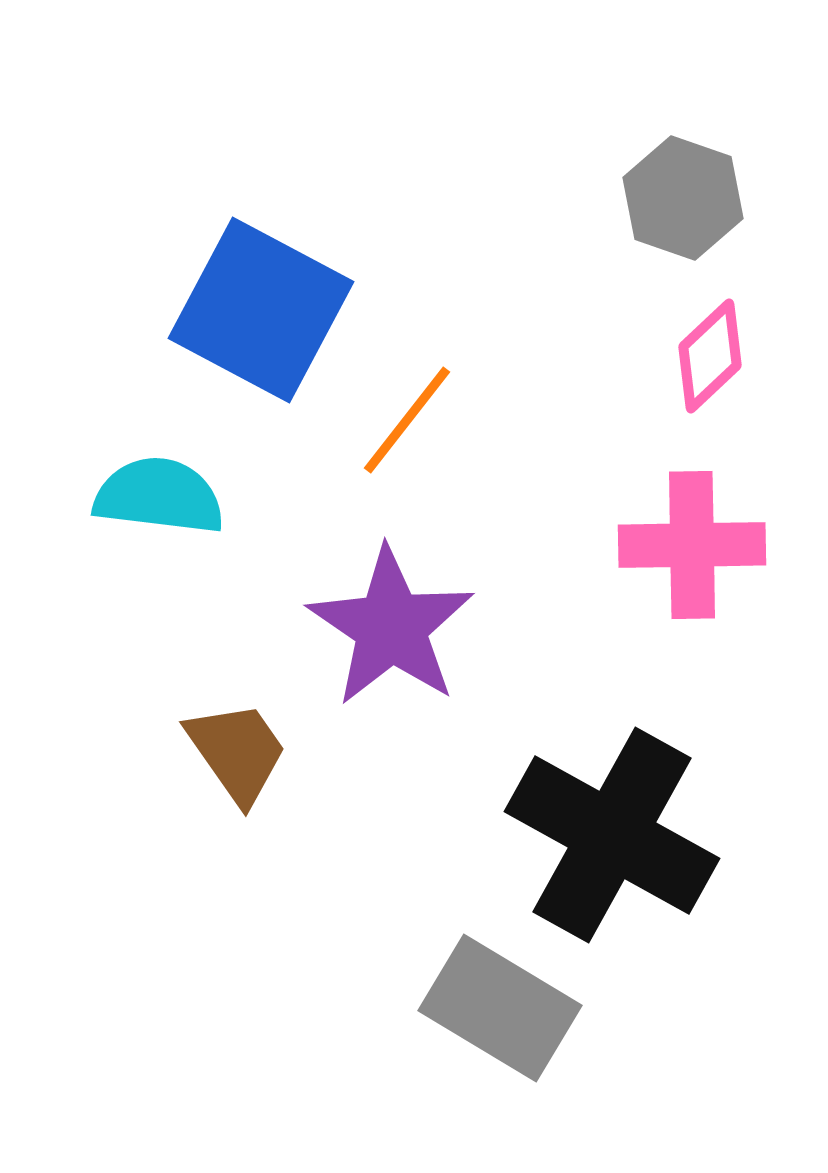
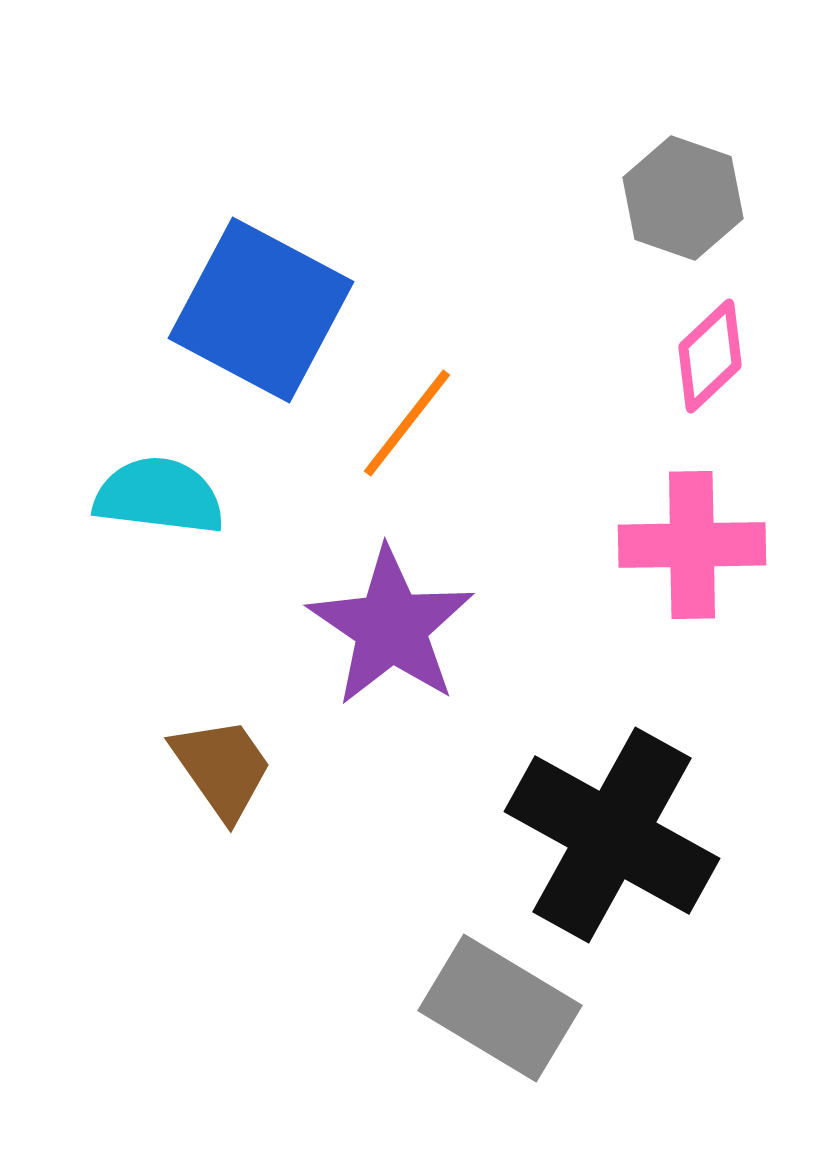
orange line: moved 3 px down
brown trapezoid: moved 15 px left, 16 px down
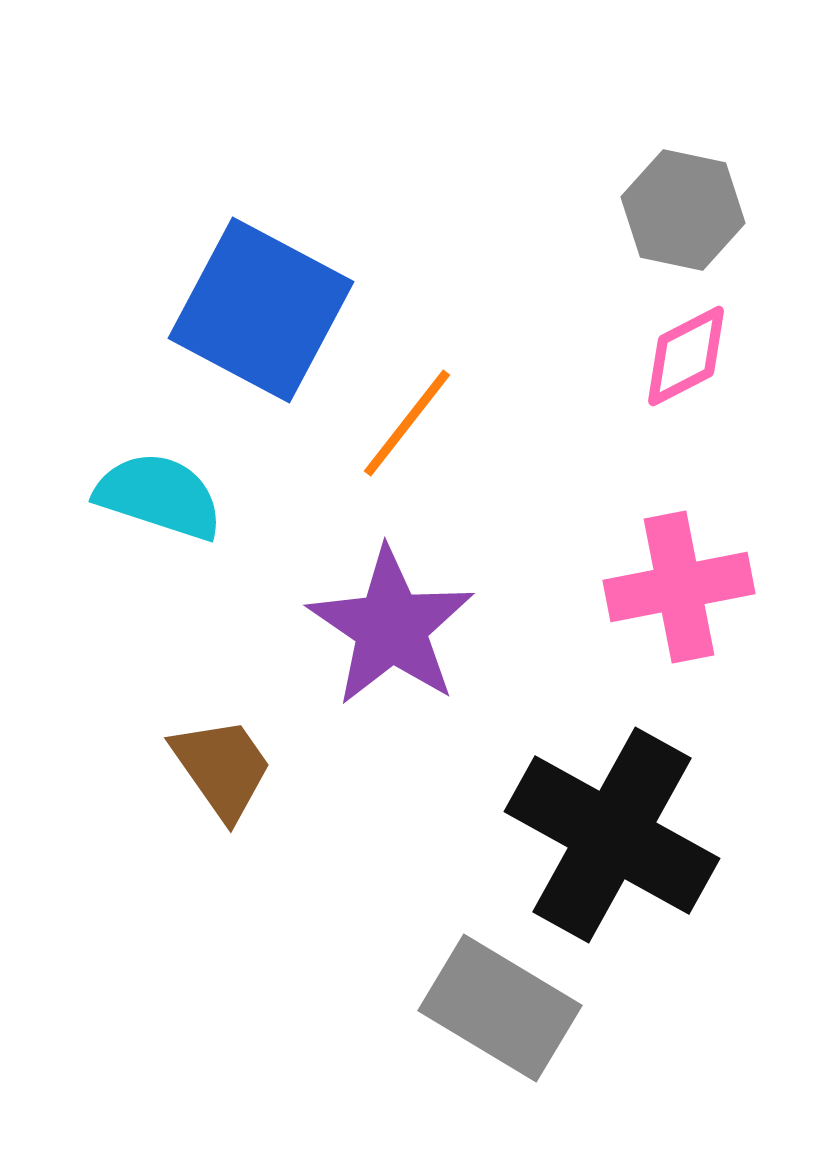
gray hexagon: moved 12 px down; rotated 7 degrees counterclockwise
pink diamond: moved 24 px left; rotated 16 degrees clockwise
cyan semicircle: rotated 11 degrees clockwise
pink cross: moved 13 px left, 42 px down; rotated 10 degrees counterclockwise
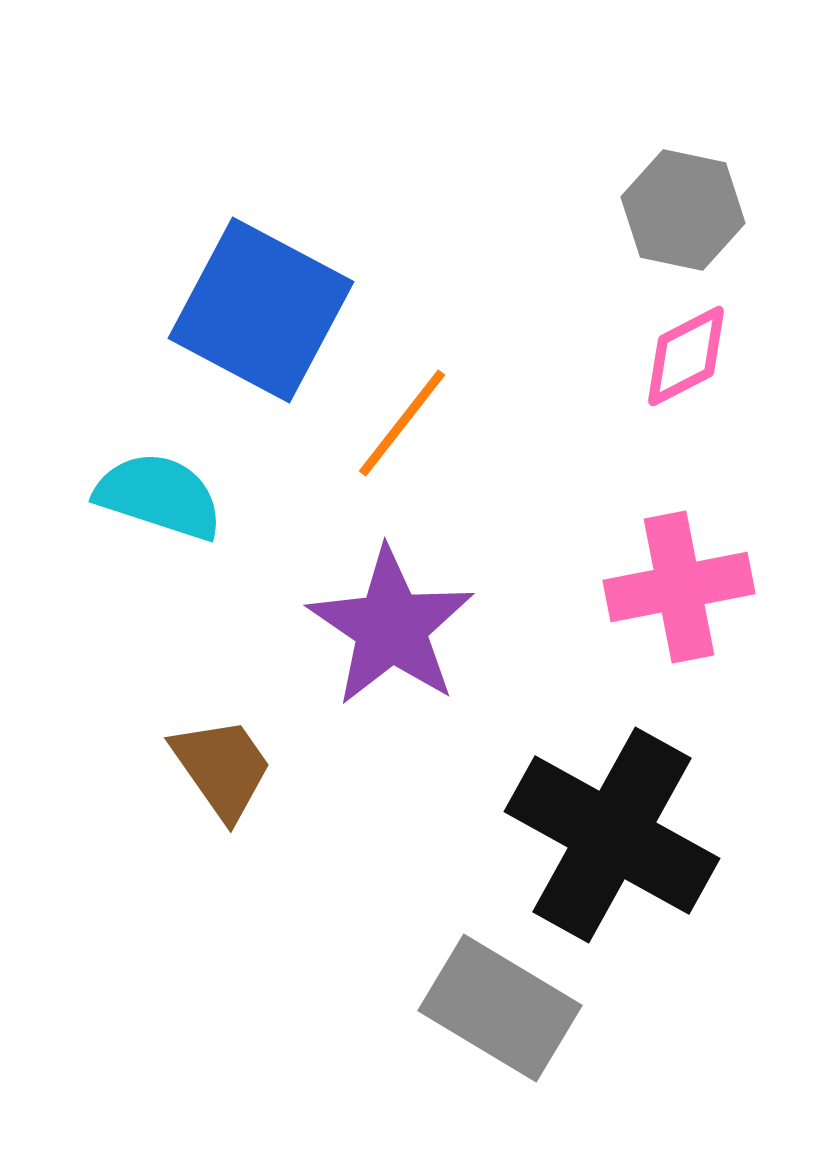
orange line: moved 5 px left
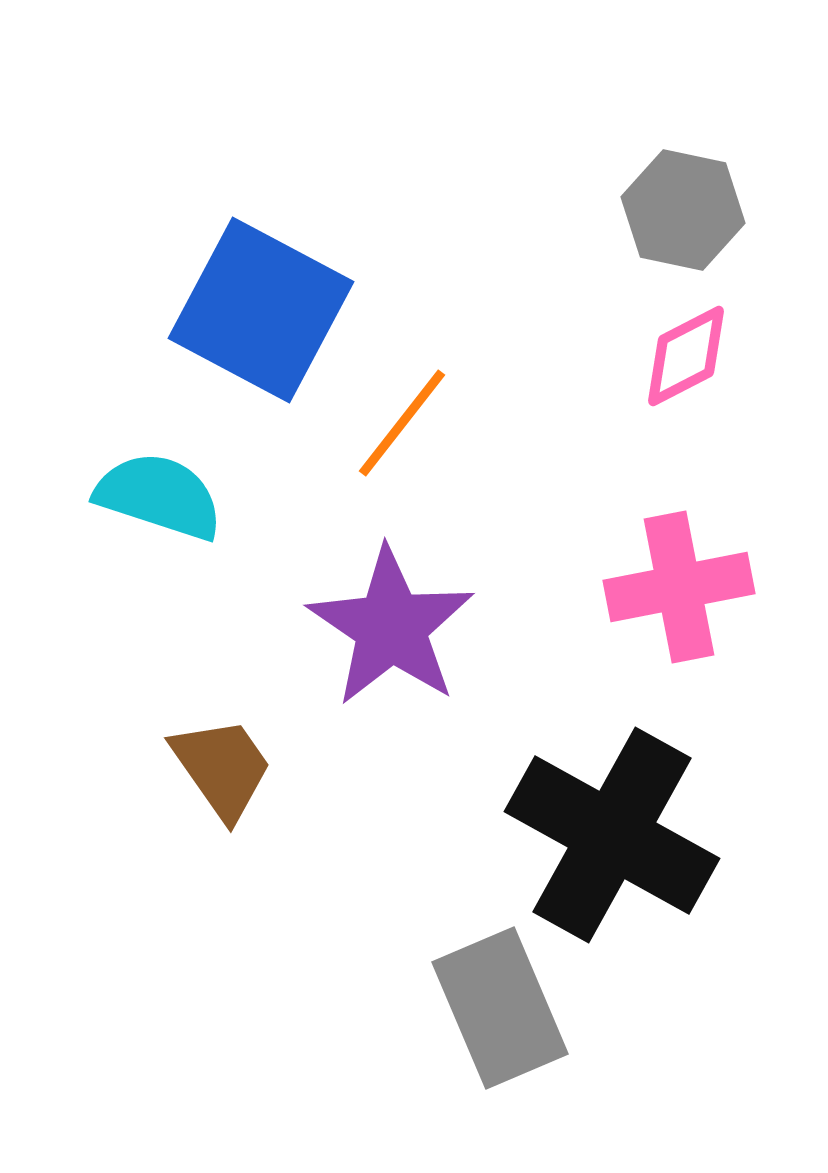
gray rectangle: rotated 36 degrees clockwise
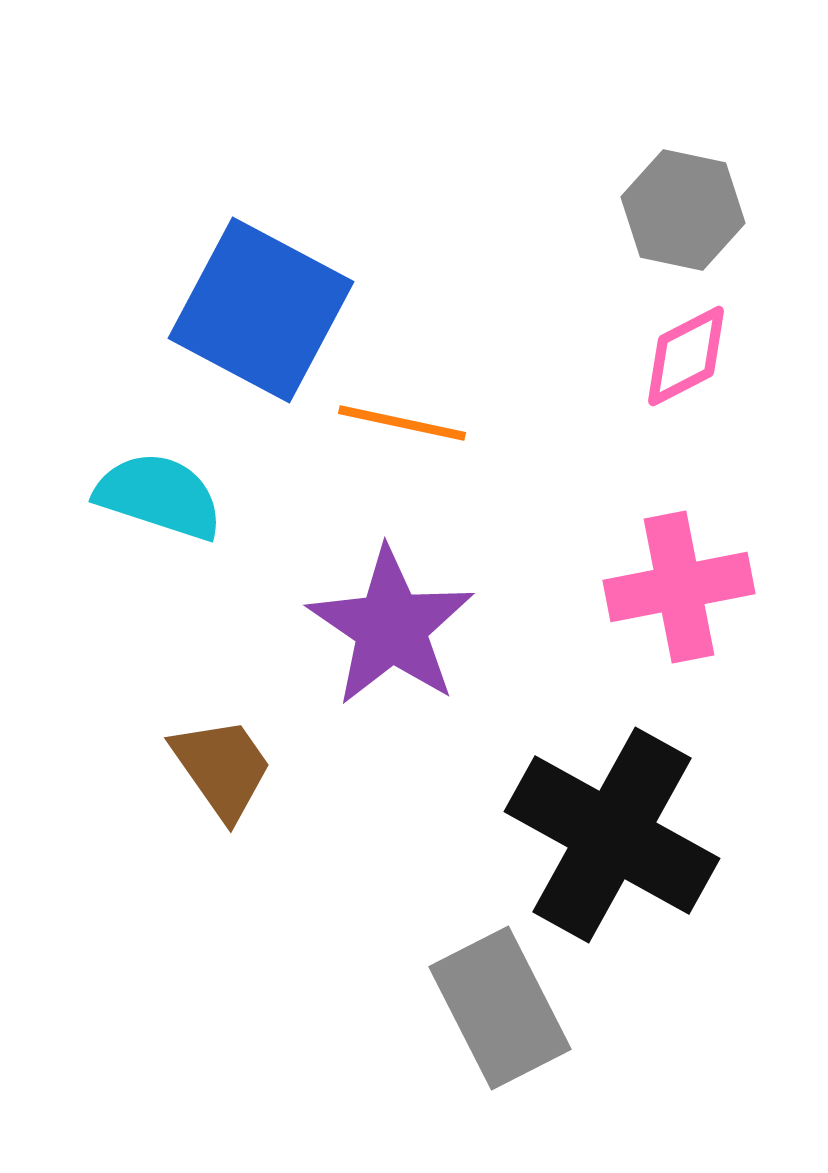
orange line: rotated 64 degrees clockwise
gray rectangle: rotated 4 degrees counterclockwise
